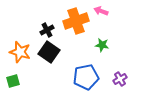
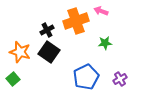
green star: moved 3 px right, 2 px up; rotated 16 degrees counterclockwise
blue pentagon: rotated 15 degrees counterclockwise
green square: moved 2 px up; rotated 24 degrees counterclockwise
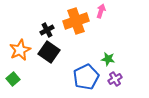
pink arrow: rotated 88 degrees clockwise
green star: moved 3 px right, 16 px down; rotated 16 degrees clockwise
orange star: moved 2 px up; rotated 30 degrees clockwise
purple cross: moved 5 px left
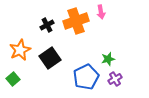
pink arrow: moved 1 px down; rotated 152 degrees clockwise
black cross: moved 5 px up
black square: moved 1 px right, 6 px down; rotated 20 degrees clockwise
green star: rotated 24 degrees counterclockwise
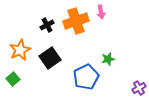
purple cross: moved 24 px right, 9 px down
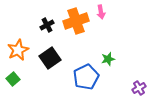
orange star: moved 2 px left
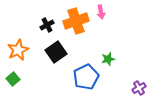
black square: moved 6 px right, 6 px up
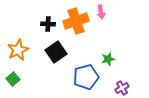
black cross: moved 1 px right, 1 px up; rotated 32 degrees clockwise
blue pentagon: rotated 10 degrees clockwise
purple cross: moved 17 px left
